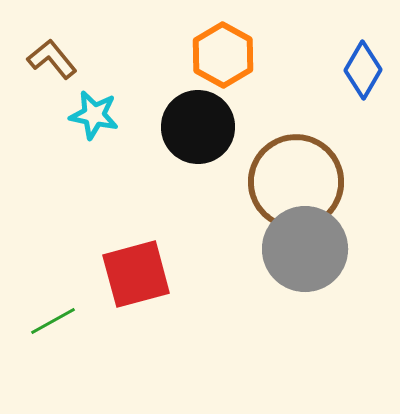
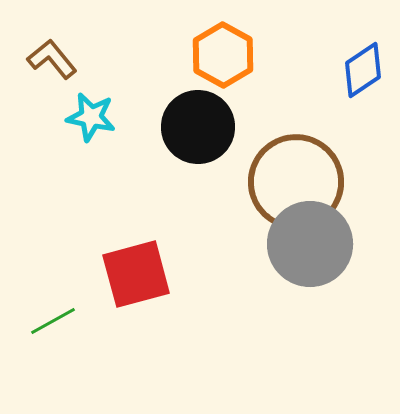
blue diamond: rotated 26 degrees clockwise
cyan star: moved 3 px left, 2 px down
gray circle: moved 5 px right, 5 px up
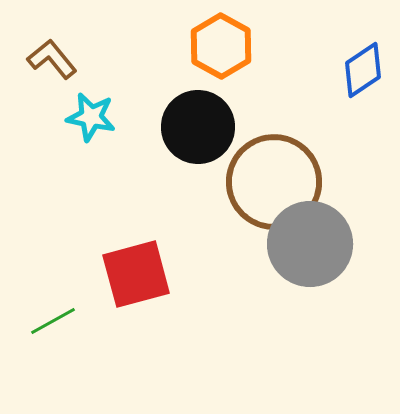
orange hexagon: moved 2 px left, 9 px up
brown circle: moved 22 px left
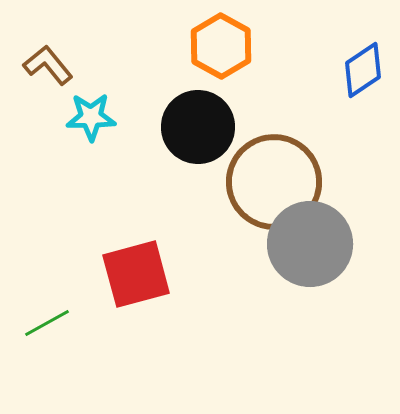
brown L-shape: moved 4 px left, 6 px down
cyan star: rotated 12 degrees counterclockwise
green line: moved 6 px left, 2 px down
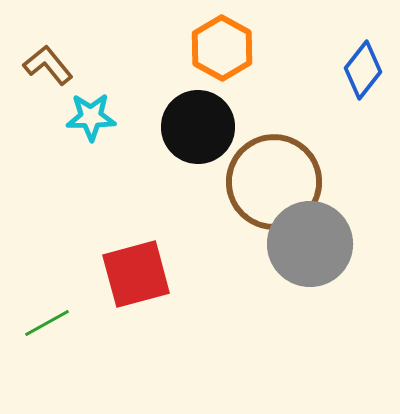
orange hexagon: moved 1 px right, 2 px down
blue diamond: rotated 18 degrees counterclockwise
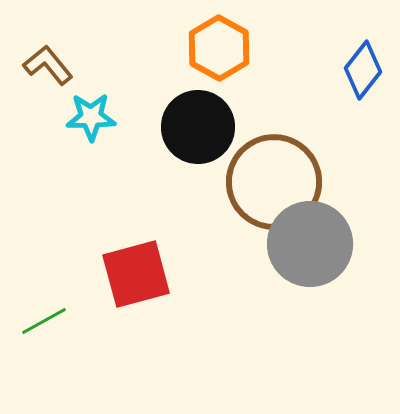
orange hexagon: moved 3 px left
green line: moved 3 px left, 2 px up
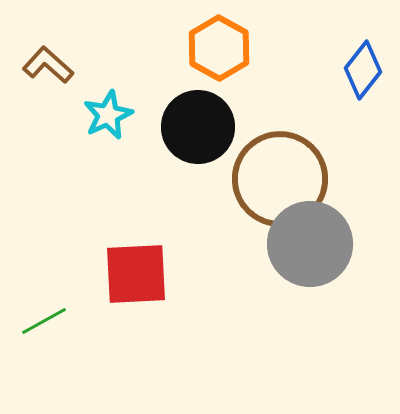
brown L-shape: rotated 9 degrees counterclockwise
cyan star: moved 17 px right, 2 px up; rotated 24 degrees counterclockwise
brown circle: moved 6 px right, 3 px up
red square: rotated 12 degrees clockwise
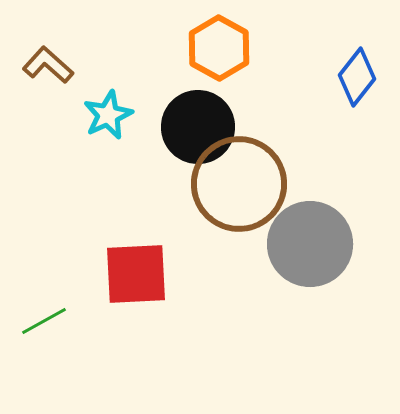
blue diamond: moved 6 px left, 7 px down
brown circle: moved 41 px left, 5 px down
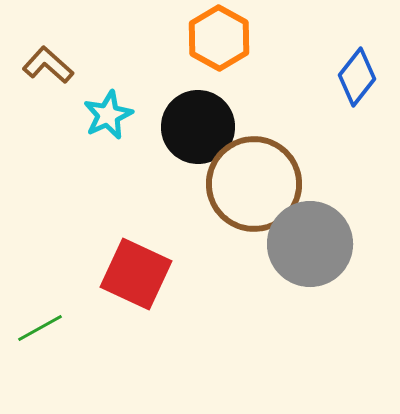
orange hexagon: moved 10 px up
brown circle: moved 15 px right
red square: rotated 28 degrees clockwise
green line: moved 4 px left, 7 px down
